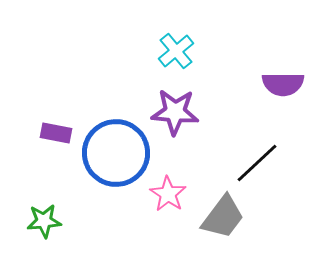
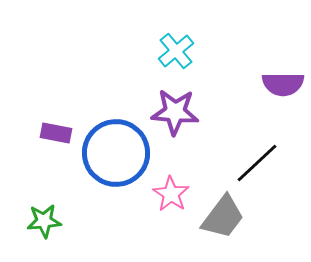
pink star: moved 3 px right
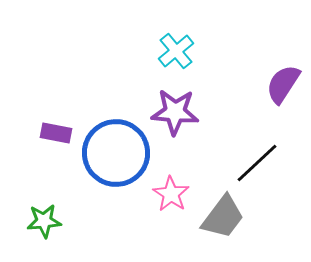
purple semicircle: rotated 123 degrees clockwise
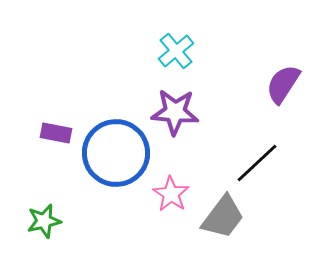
green star: rotated 8 degrees counterclockwise
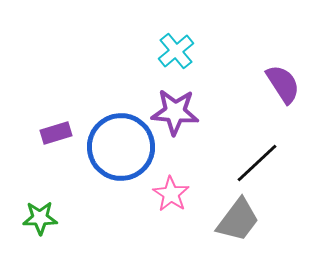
purple semicircle: rotated 114 degrees clockwise
purple rectangle: rotated 28 degrees counterclockwise
blue circle: moved 5 px right, 6 px up
gray trapezoid: moved 15 px right, 3 px down
green star: moved 4 px left, 3 px up; rotated 12 degrees clockwise
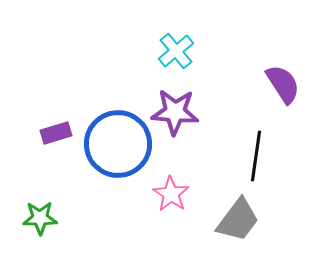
blue circle: moved 3 px left, 3 px up
black line: moved 1 px left, 7 px up; rotated 39 degrees counterclockwise
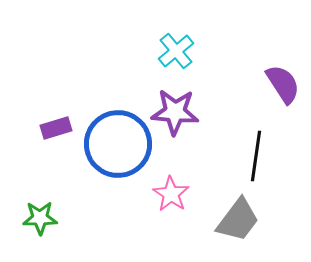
purple rectangle: moved 5 px up
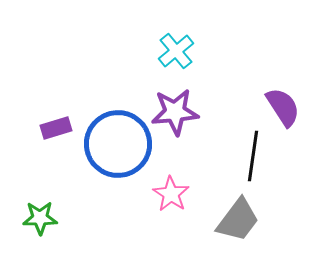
purple semicircle: moved 23 px down
purple star: rotated 9 degrees counterclockwise
black line: moved 3 px left
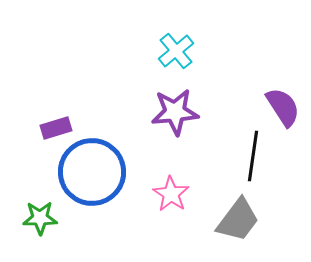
blue circle: moved 26 px left, 28 px down
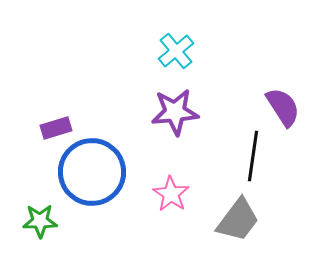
green star: moved 3 px down
